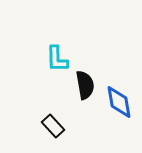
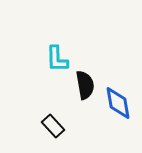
blue diamond: moved 1 px left, 1 px down
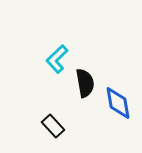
cyan L-shape: rotated 48 degrees clockwise
black semicircle: moved 2 px up
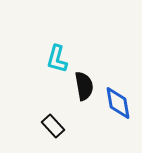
cyan L-shape: rotated 32 degrees counterclockwise
black semicircle: moved 1 px left, 3 px down
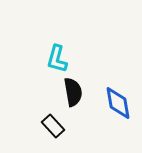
black semicircle: moved 11 px left, 6 px down
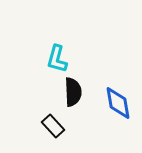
black semicircle: rotated 8 degrees clockwise
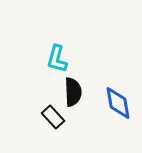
black rectangle: moved 9 px up
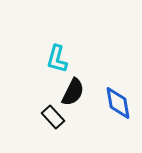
black semicircle: rotated 28 degrees clockwise
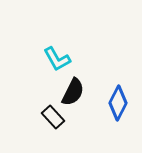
cyan L-shape: rotated 44 degrees counterclockwise
blue diamond: rotated 36 degrees clockwise
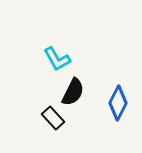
black rectangle: moved 1 px down
